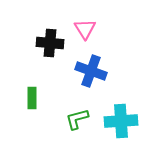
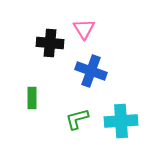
pink triangle: moved 1 px left
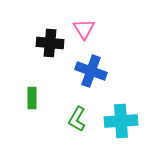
green L-shape: rotated 45 degrees counterclockwise
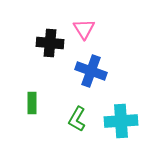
green rectangle: moved 5 px down
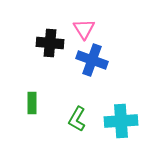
blue cross: moved 1 px right, 11 px up
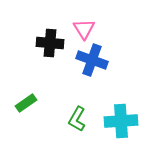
green rectangle: moved 6 px left; rotated 55 degrees clockwise
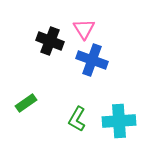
black cross: moved 2 px up; rotated 16 degrees clockwise
cyan cross: moved 2 px left
